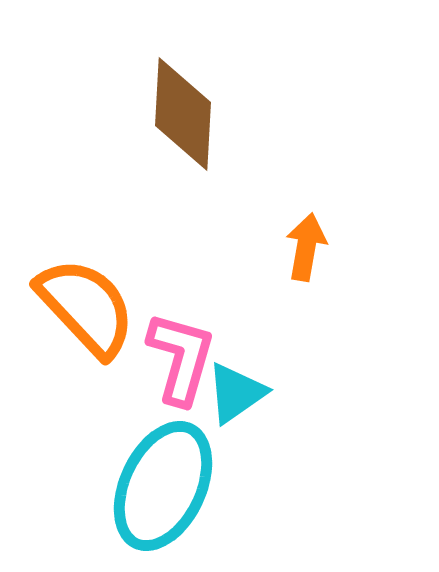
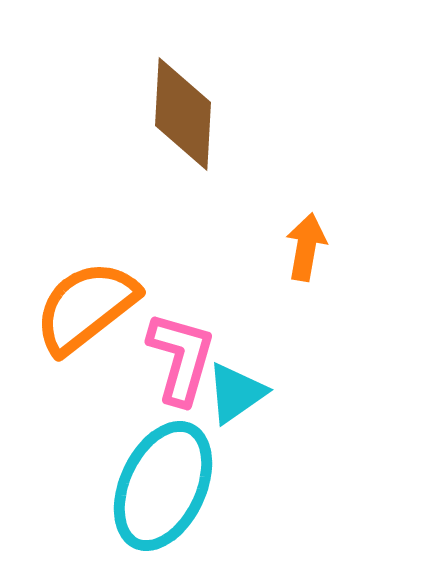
orange semicircle: rotated 85 degrees counterclockwise
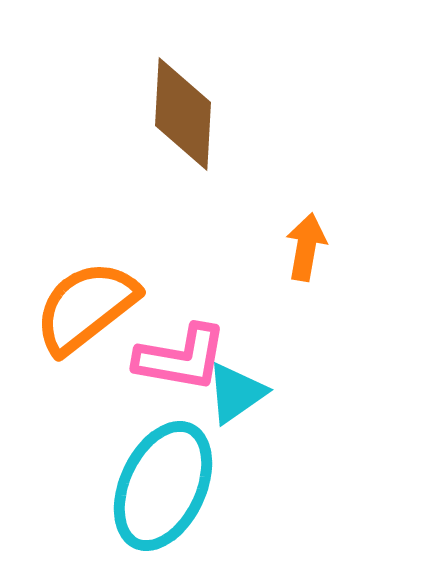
pink L-shape: rotated 84 degrees clockwise
